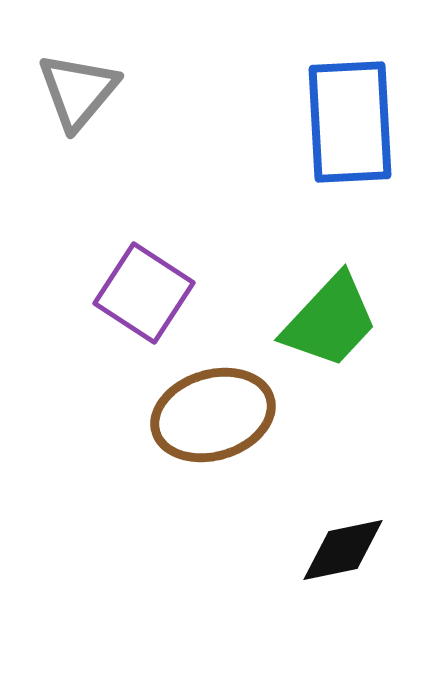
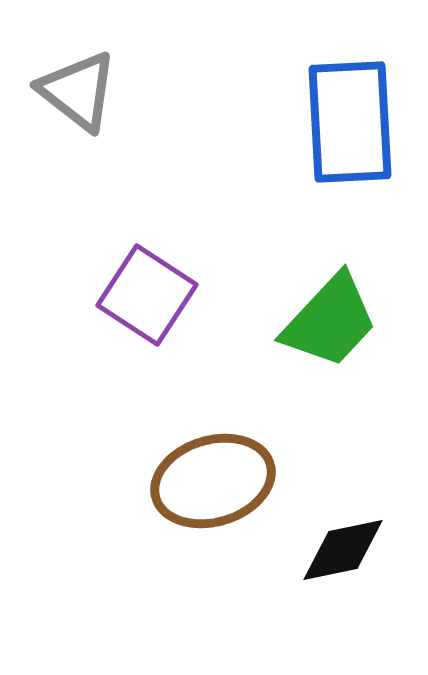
gray triangle: rotated 32 degrees counterclockwise
purple square: moved 3 px right, 2 px down
brown ellipse: moved 66 px down
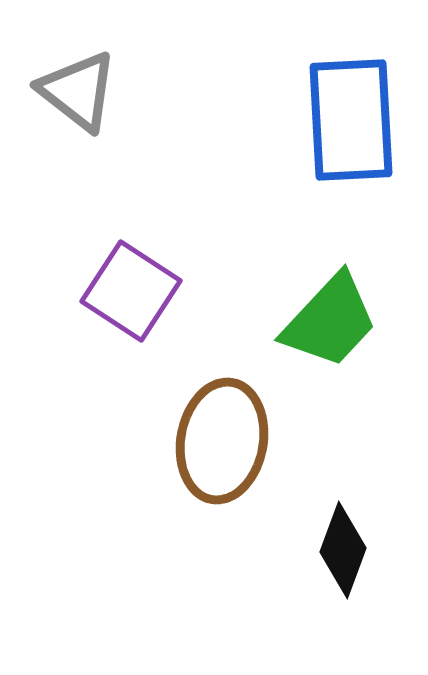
blue rectangle: moved 1 px right, 2 px up
purple square: moved 16 px left, 4 px up
brown ellipse: moved 9 px right, 40 px up; rotated 63 degrees counterclockwise
black diamond: rotated 58 degrees counterclockwise
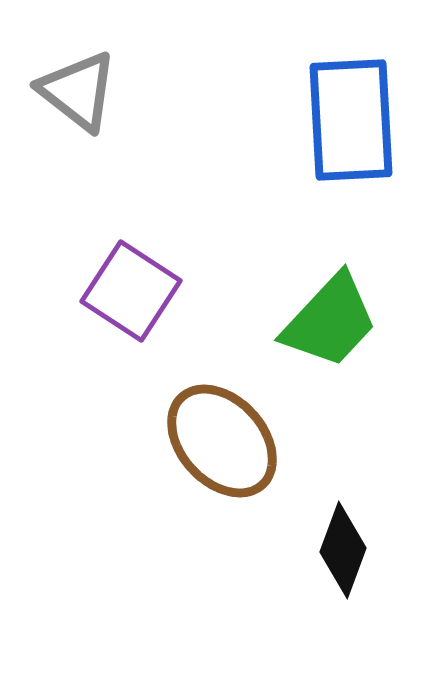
brown ellipse: rotated 52 degrees counterclockwise
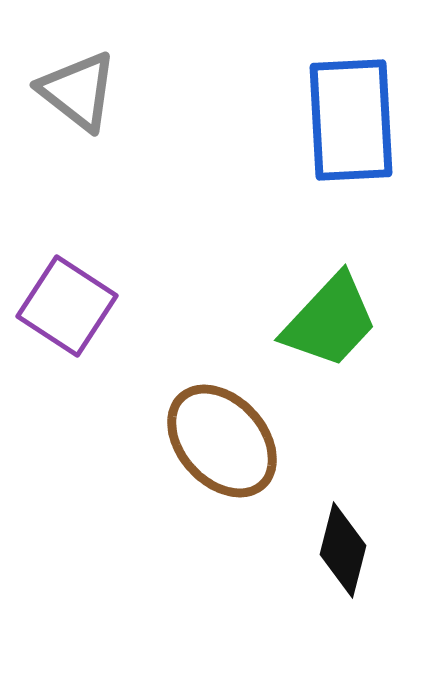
purple square: moved 64 px left, 15 px down
black diamond: rotated 6 degrees counterclockwise
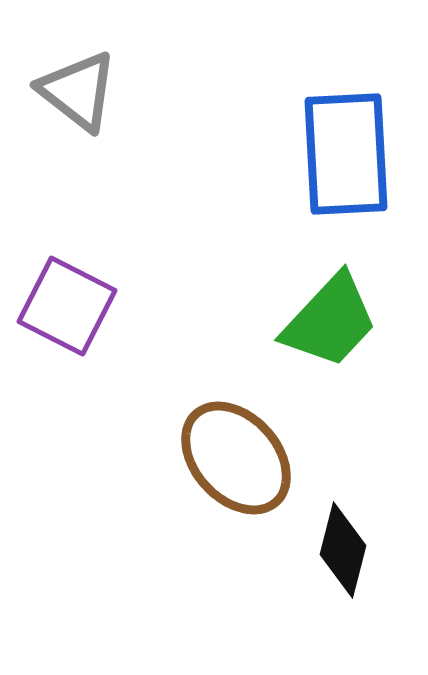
blue rectangle: moved 5 px left, 34 px down
purple square: rotated 6 degrees counterclockwise
brown ellipse: moved 14 px right, 17 px down
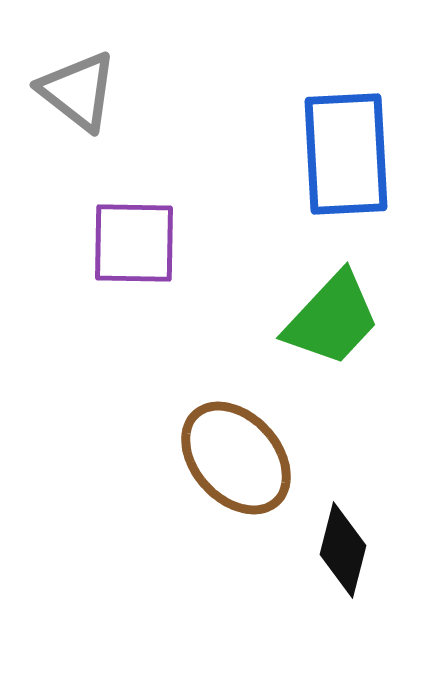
purple square: moved 67 px right, 63 px up; rotated 26 degrees counterclockwise
green trapezoid: moved 2 px right, 2 px up
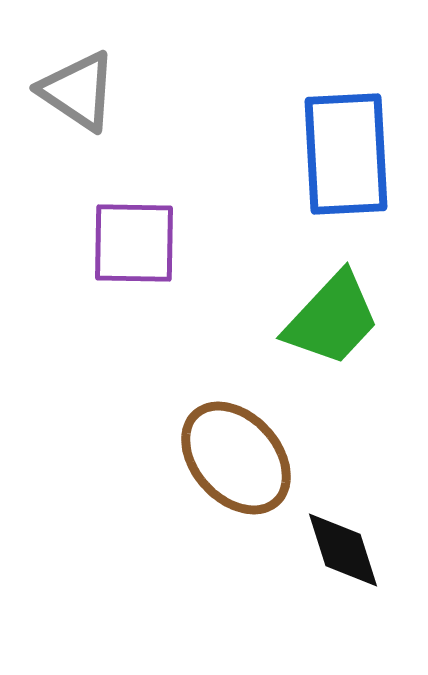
gray triangle: rotated 4 degrees counterclockwise
black diamond: rotated 32 degrees counterclockwise
